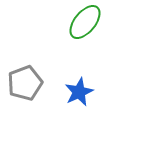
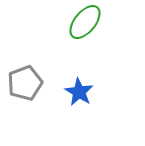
blue star: rotated 16 degrees counterclockwise
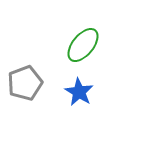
green ellipse: moved 2 px left, 23 px down
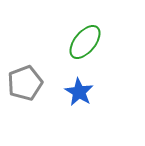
green ellipse: moved 2 px right, 3 px up
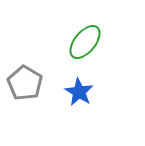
gray pentagon: rotated 20 degrees counterclockwise
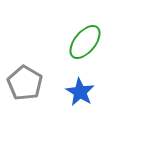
blue star: moved 1 px right
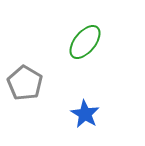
blue star: moved 5 px right, 22 px down
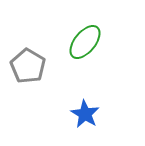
gray pentagon: moved 3 px right, 17 px up
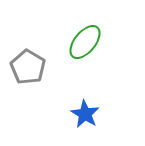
gray pentagon: moved 1 px down
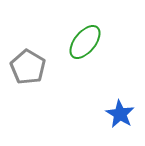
blue star: moved 35 px right
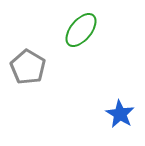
green ellipse: moved 4 px left, 12 px up
